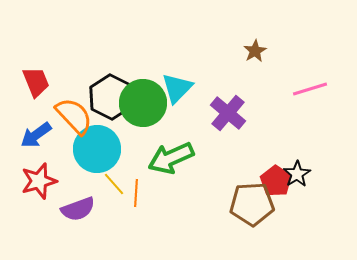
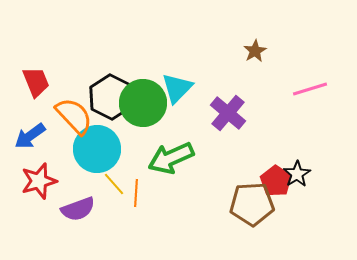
blue arrow: moved 6 px left, 1 px down
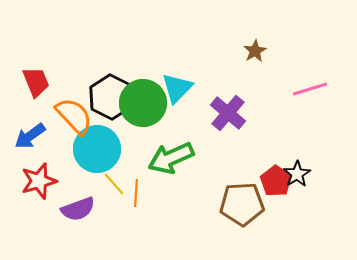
brown pentagon: moved 10 px left
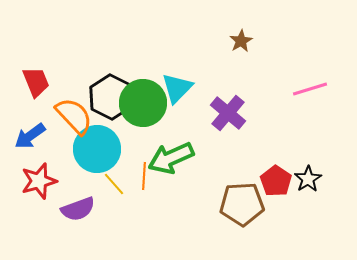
brown star: moved 14 px left, 10 px up
black star: moved 11 px right, 5 px down
orange line: moved 8 px right, 17 px up
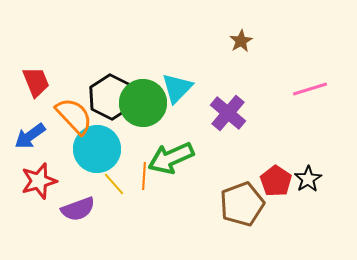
brown pentagon: rotated 18 degrees counterclockwise
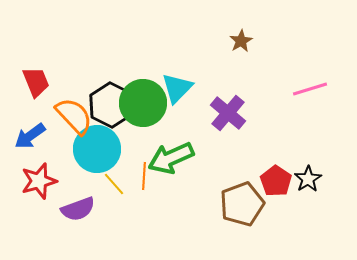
black hexagon: moved 8 px down
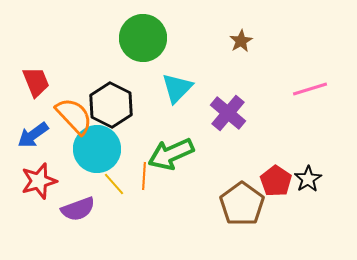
green circle: moved 65 px up
blue arrow: moved 3 px right, 1 px up
green arrow: moved 4 px up
brown pentagon: rotated 15 degrees counterclockwise
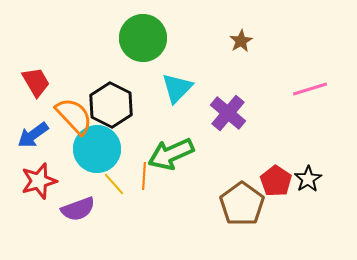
red trapezoid: rotated 8 degrees counterclockwise
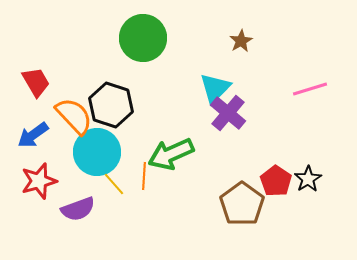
cyan triangle: moved 38 px right
black hexagon: rotated 9 degrees counterclockwise
cyan circle: moved 3 px down
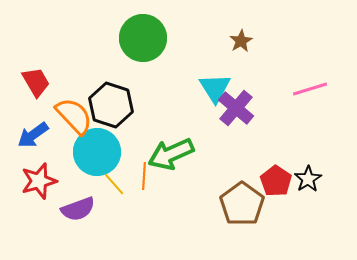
cyan triangle: rotated 16 degrees counterclockwise
purple cross: moved 8 px right, 5 px up
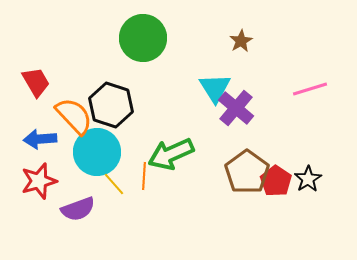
blue arrow: moved 7 px right, 4 px down; rotated 32 degrees clockwise
brown pentagon: moved 5 px right, 32 px up
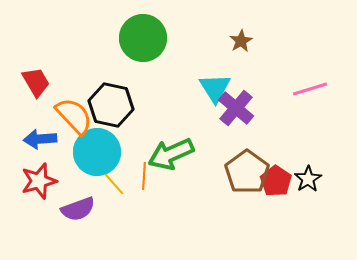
black hexagon: rotated 6 degrees counterclockwise
